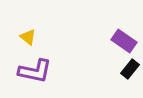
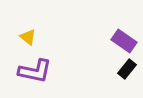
black rectangle: moved 3 px left
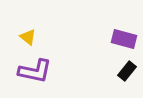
purple rectangle: moved 2 px up; rotated 20 degrees counterclockwise
black rectangle: moved 2 px down
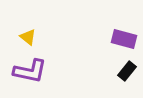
purple L-shape: moved 5 px left
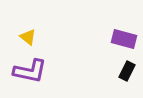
black rectangle: rotated 12 degrees counterclockwise
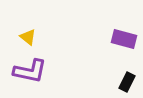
black rectangle: moved 11 px down
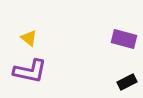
yellow triangle: moved 1 px right, 1 px down
black rectangle: rotated 36 degrees clockwise
